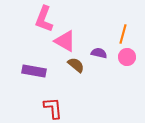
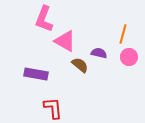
pink circle: moved 2 px right
brown semicircle: moved 4 px right
purple rectangle: moved 2 px right, 3 px down
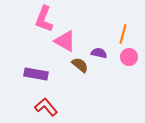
red L-shape: moved 7 px left, 1 px up; rotated 35 degrees counterclockwise
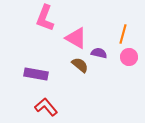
pink L-shape: moved 1 px right, 1 px up
pink triangle: moved 11 px right, 3 px up
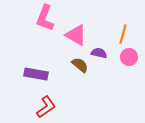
pink triangle: moved 3 px up
red L-shape: rotated 95 degrees clockwise
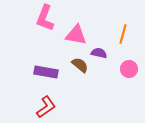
pink triangle: rotated 20 degrees counterclockwise
pink circle: moved 12 px down
purple rectangle: moved 10 px right, 2 px up
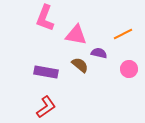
orange line: rotated 48 degrees clockwise
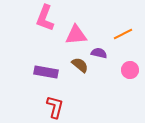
pink triangle: rotated 15 degrees counterclockwise
pink circle: moved 1 px right, 1 px down
red L-shape: moved 9 px right; rotated 40 degrees counterclockwise
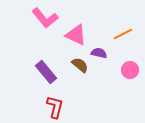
pink L-shape: rotated 60 degrees counterclockwise
pink triangle: rotated 30 degrees clockwise
purple rectangle: rotated 40 degrees clockwise
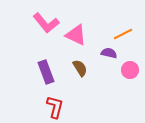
pink L-shape: moved 1 px right, 5 px down
purple semicircle: moved 10 px right
brown semicircle: moved 3 px down; rotated 18 degrees clockwise
purple rectangle: rotated 20 degrees clockwise
